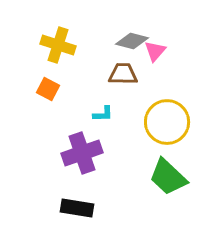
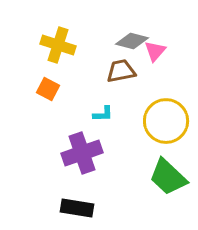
brown trapezoid: moved 2 px left, 3 px up; rotated 12 degrees counterclockwise
yellow circle: moved 1 px left, 1 px up
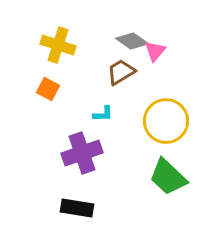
gray diamond: rotated 20 degrees clockwise
brown trapezoid: moved 1 px down; rotated 20 degrees counterclockwise
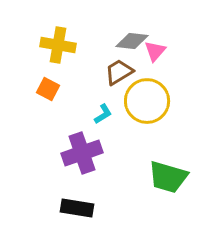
gray diamond: rotated 28 degrees counterclockwise
yellow cross: rotated 8 degrees counterclockwise
brown trapezoid: moved 2 px left
cyan L-shape: rotated 30 degrees counterclockwise
yellow circle: moved 19 px left, 20 px up
green trapezoid: rotated 27 degrees counterclockwise
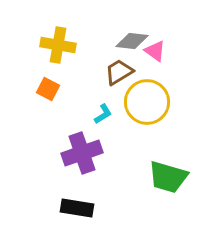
pink triangle: rotated 35 degrees counterclockwise
yellow circle: moved 1 px down
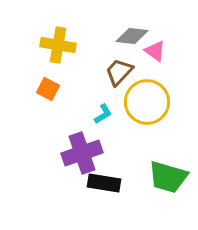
gray diamond: moved 5 px up
brown trapezoid: rotated 16 degrees counterclockwise
black rectangle: moved 27 px right, 25 px up
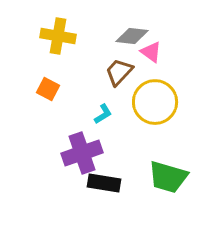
yellow cross: moved 9 px up
pink triangle: moved 4 px left, 1 px down
yellow circle: moved 8 px right
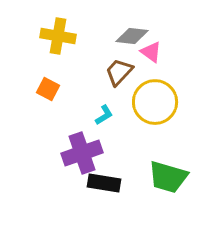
cyan L-shape: moved 1 px right, 1 px down
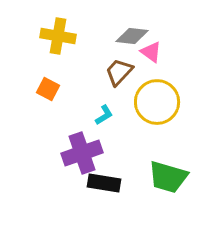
yellow circle: moved 2 px right
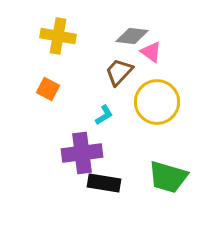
purple cross: rotated 12 degrees clockwise
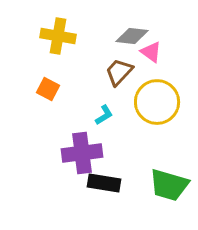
green trapezoid: moved 1 px right, 8 px down
